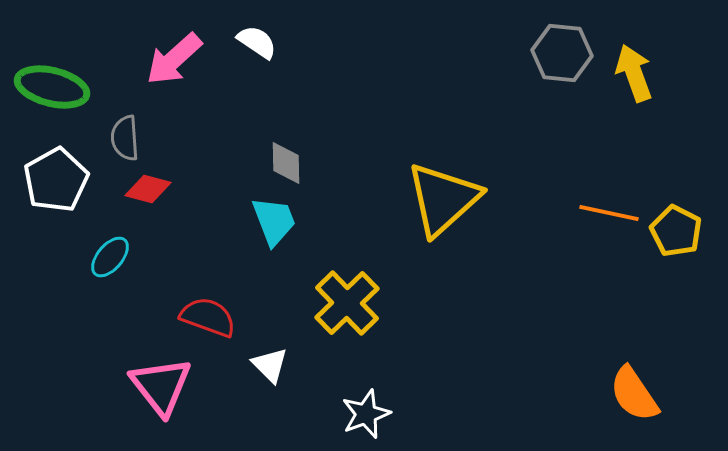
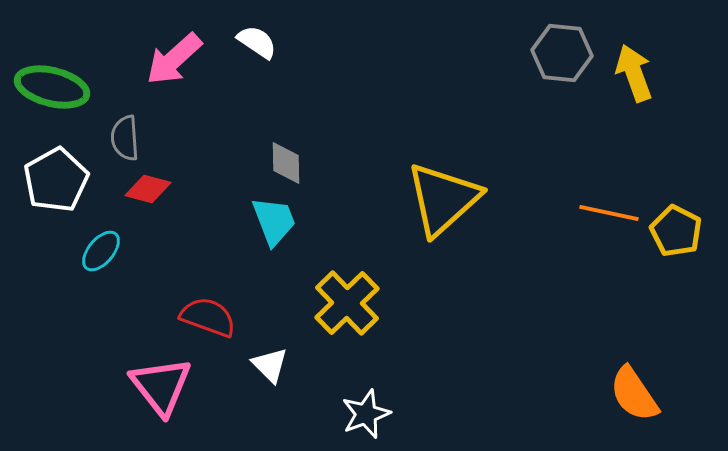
cyan ellipse: moved 9 px left, 6 px up
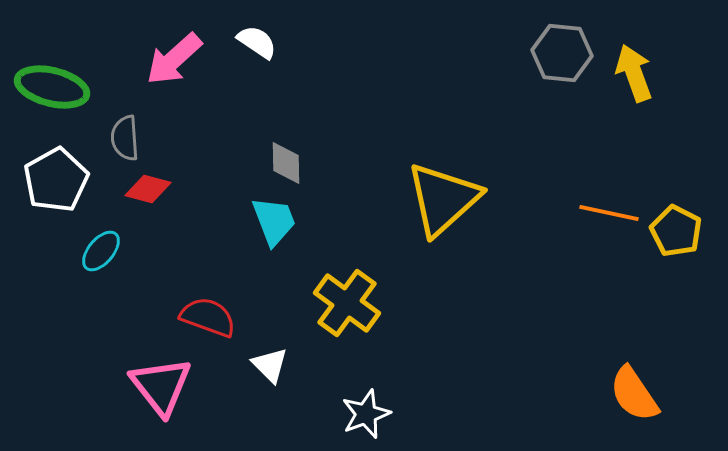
yellow cross: rotated 10 degrees counterclockwise
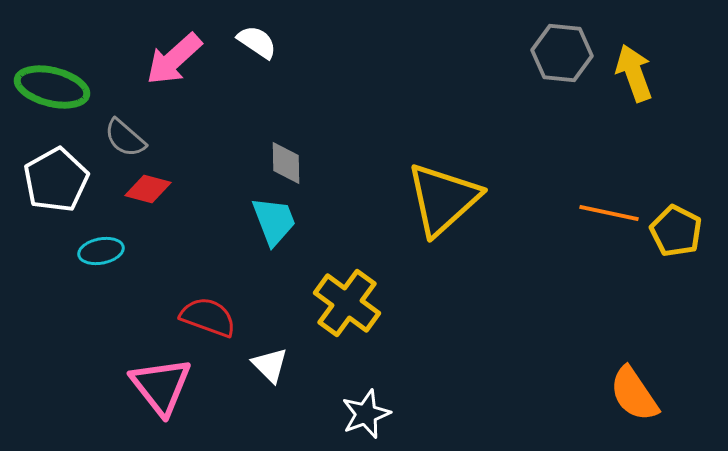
gray semicircle: rotated 45 degrees counterclockwise
cyan ellipse: rotated 39 degrees clockwise
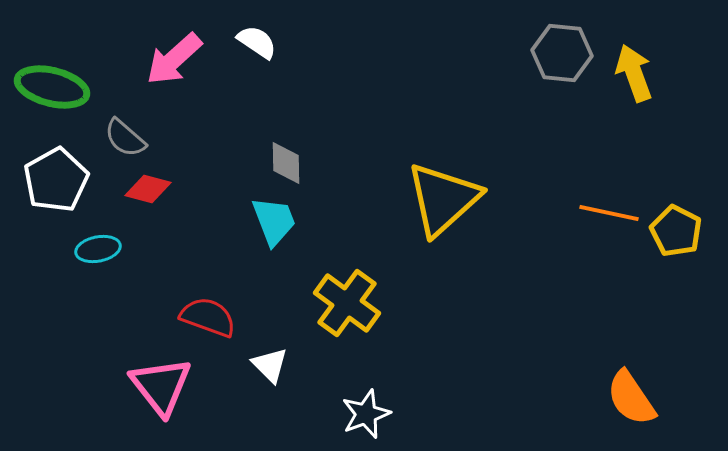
cyan ellipse: moved 3 px left, 2 px up
orange semicircle: moved 3 px left, 4 px down
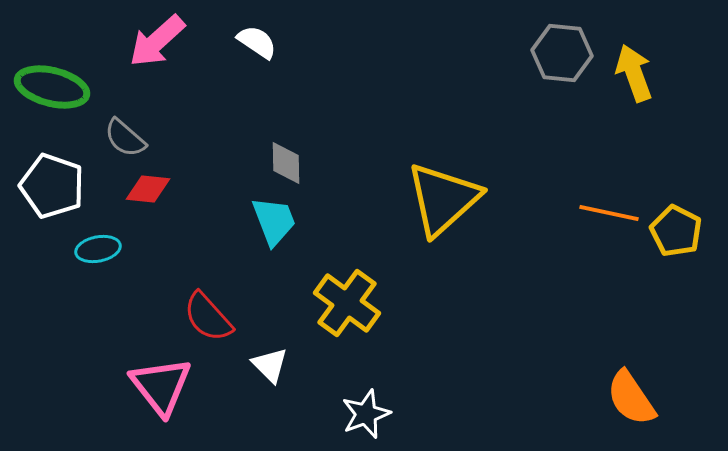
pink arrow: moved 17 px left, 18 px up
white pentagon: moved 4 px left, 6 px down; rotated 24 degrees counterclockwise
red diamond: rotated 9 degrees counterclockwise
red semicircle: rotated 152 degrees counterclockwise
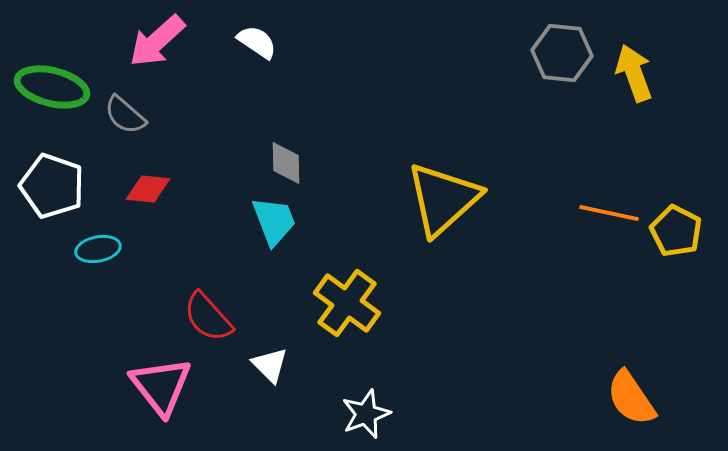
gray semicircle: moved 23 px up
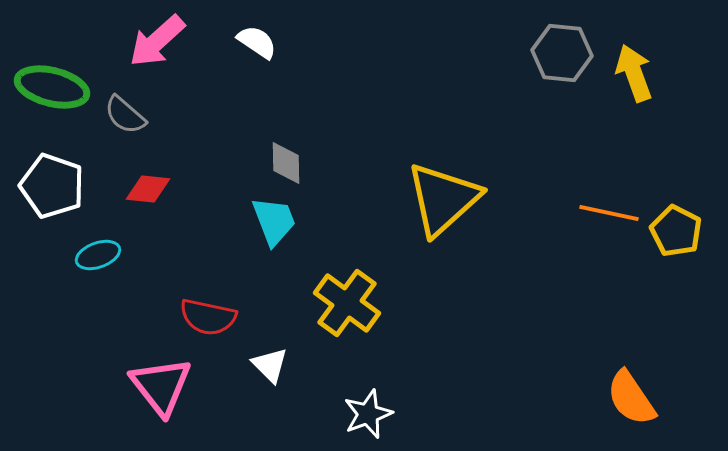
cyan ellipse: moved 6 px down; rotated 9 degrees counterclockwise
red semicircle: rotated 36 degrees counterclockwise
white star: moved 2 px right
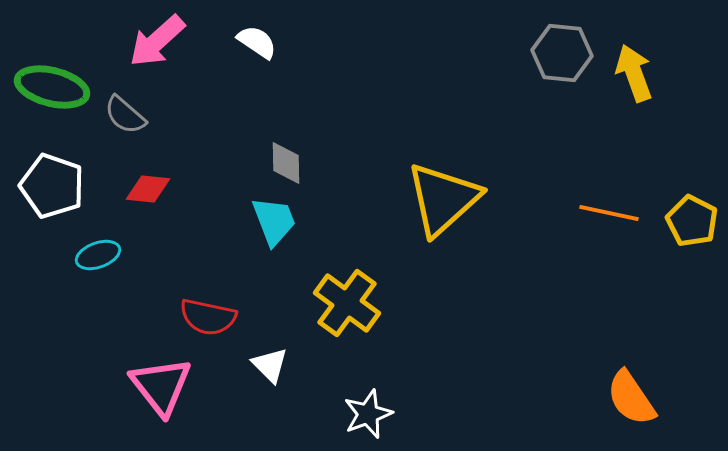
yellow pentagon: moved 16 px right, 10 px up
